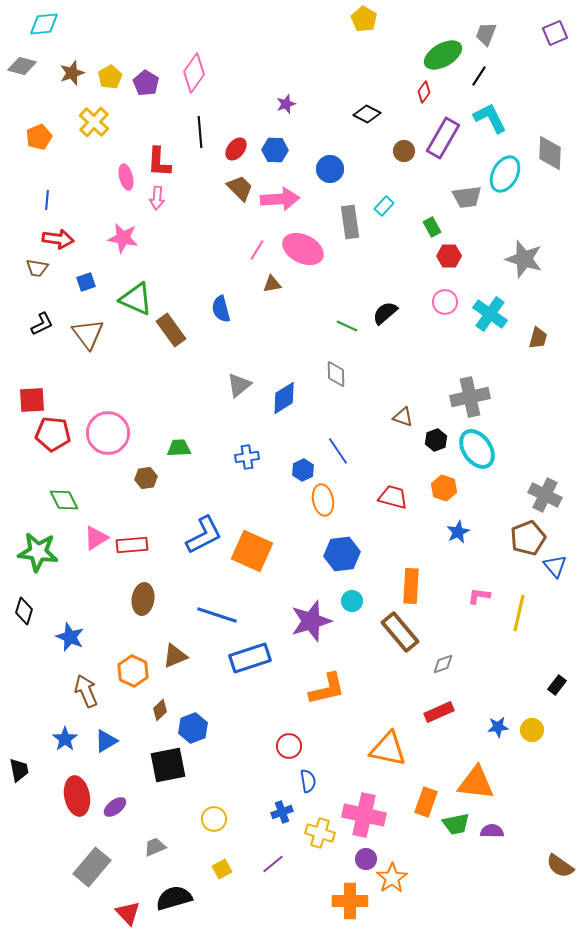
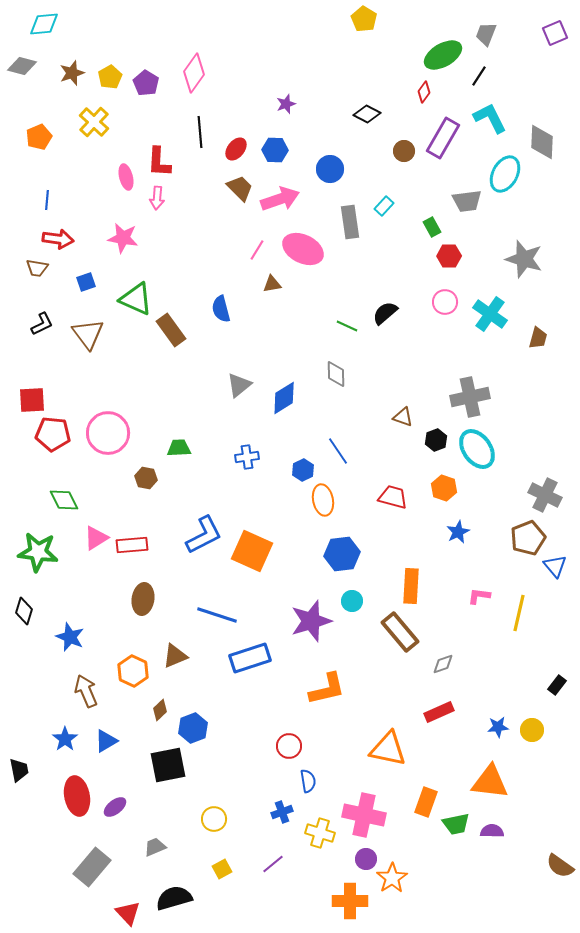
gray diamond at (550, 153): moved 8 px left, 11 px up
gray trapezoid at (467, 197): moved 4 px down
pink arrow at (280, 199): rotated 15 degrees counterclockwise
brown hexagon at (146, 478): rotated 20 degrees clockwise
orange triangle at (476, 783): moved 14 px right, 1 px up
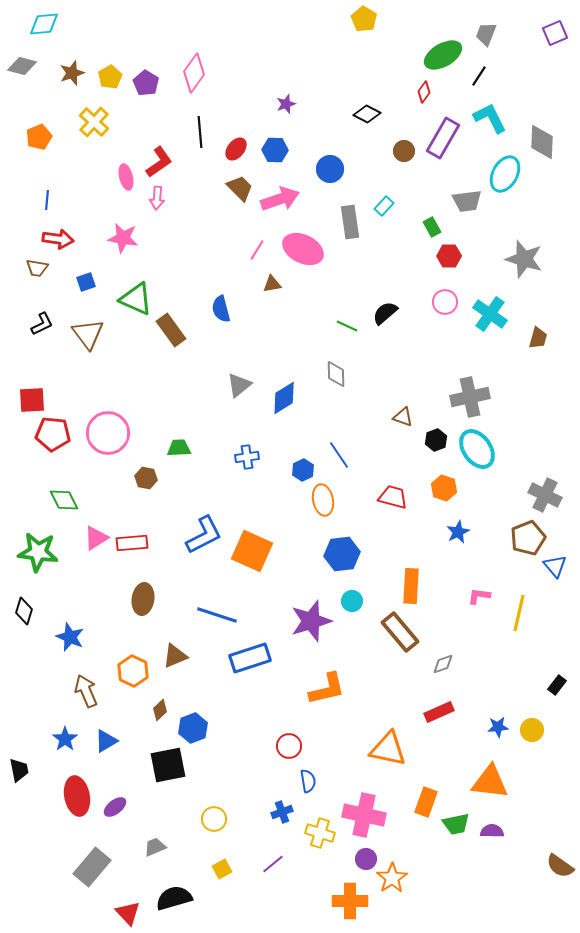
red L-shape at (159, 162): rotated 128 degrees counterclockwise
blue line at (338, 451): moved 1 px right, 4 px down
red rectangle at (132, 545): moved 2 px up
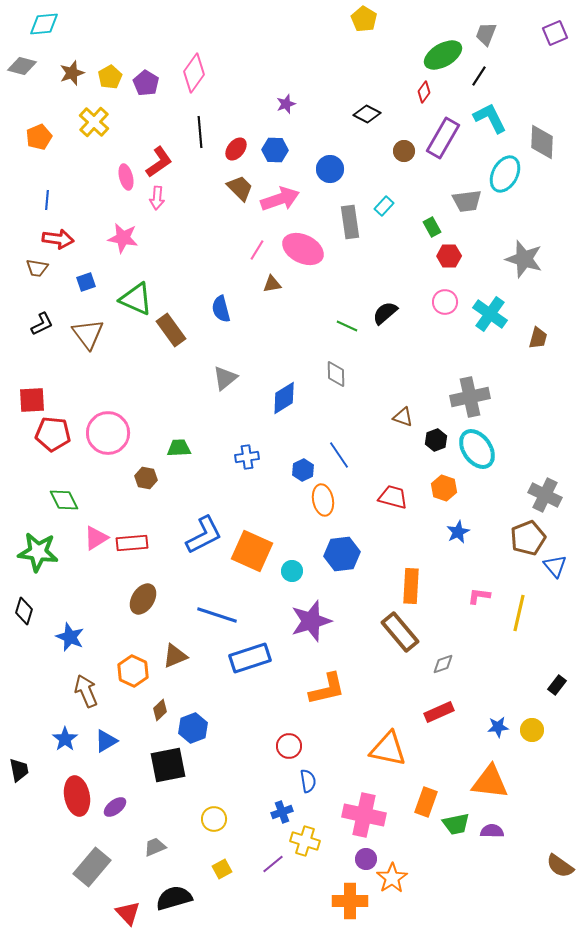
gray triangle at (239, 385): moved 14 px left, 7 px up
brown ellipse at (143, 599): rotated 24 degrees clockwise
cyan circle at (352, 601): moved 60 px left, 30 px up
yellow cross at (320, 833): moved 15 px left, 8 px down
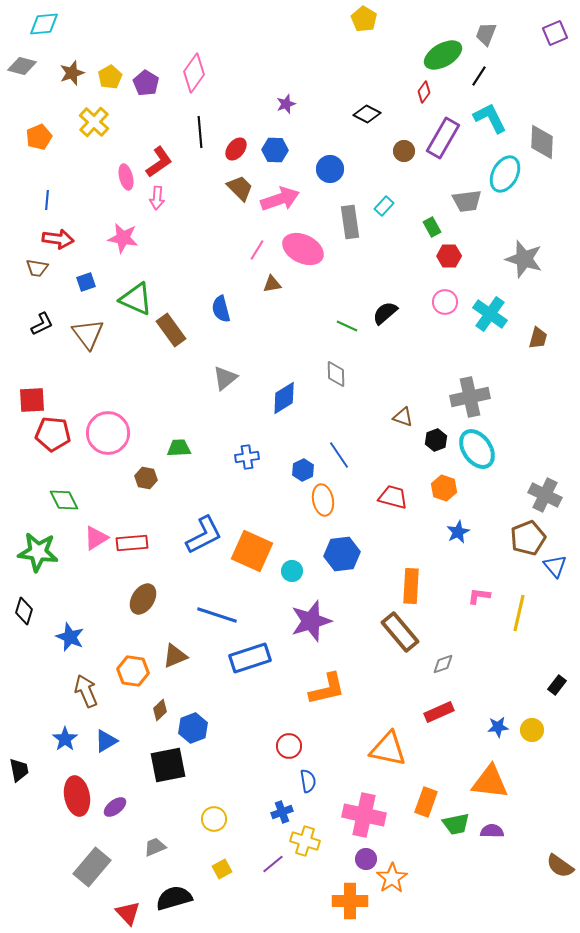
orange hexagon at (133, 671): rotated 16 degrees counterclockwise
